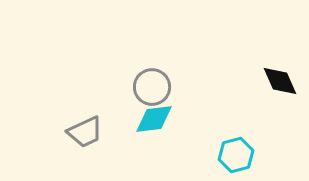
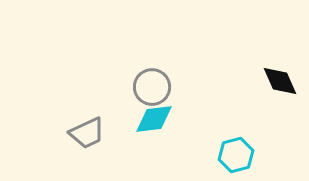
gray trapezoid: moved 2 px right, 1 px down
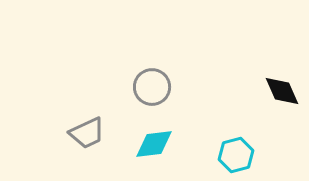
black diamond: moved 2 px right, 10 px down
cyan diamond: moved 25 px down
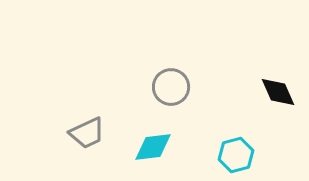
gray circle: moved 19 px right
black diamond: moved 4 px left, 1 px down
cyan diamond: moved 1 px left, 3 px down
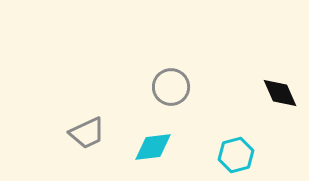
black diamond: moved 2 px right, 1 px down
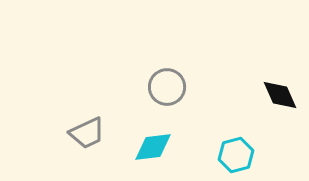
gray circle: moved 4 px left
black diamond: moved 2 px down
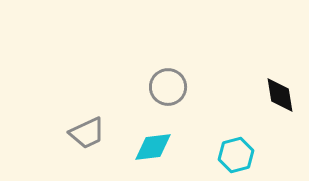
gray circle: moved 1 px right
black diamond: rotated 15 degrees clockwise
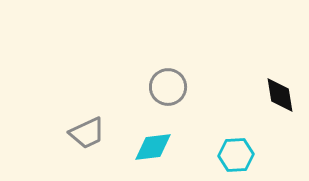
cyan hexagon: rotated 12 degrees clockwise
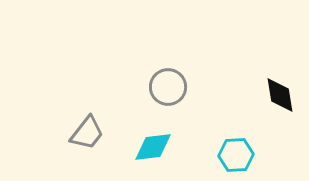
gray trapezoid: rotated 27 degrees counterclockwise
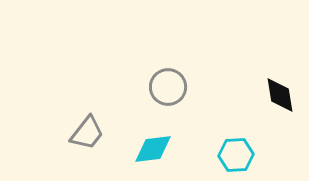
cyan diamond: moved 2 px down
